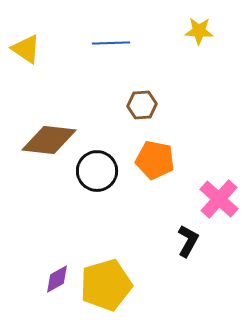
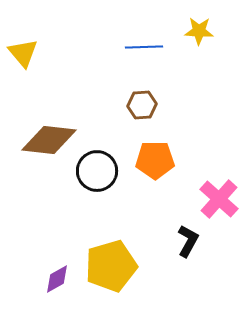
blue line: moved 33 px right, 4 px down
yellow triangle: moved 3 px left, 4 px down; rotated 16 degrees clockwise
orange pentagon: rotated 12 degrees counterclockwise
yellow pentagon: moved 5 px right, 19 px up
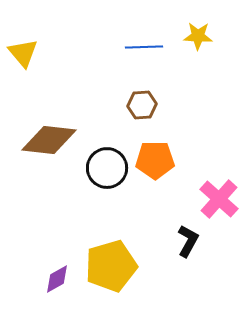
yellow star: moved 1 px left, 5 px down
black circle: moved 10 px right, 3 px up
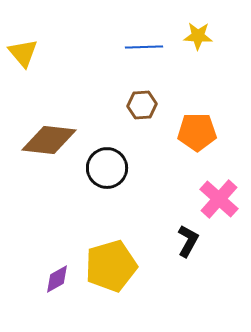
orange pentagon: moved 42 px right, 28 px up
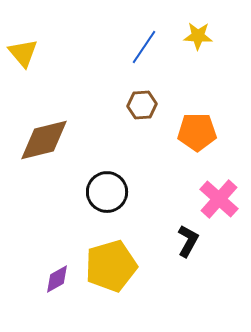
blue line: rotated 54 degrees counterclockwise
brown diamond: moved 5 px left; rotated 20 degrees counterclockwise
black circle: moved 24 px down
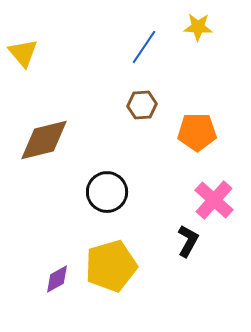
yellow star: moved 9 px up
pink cross: moved 5 px left, 1 px down
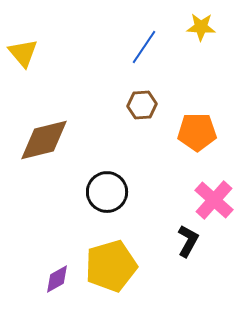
yellow star: moved 3 px right
